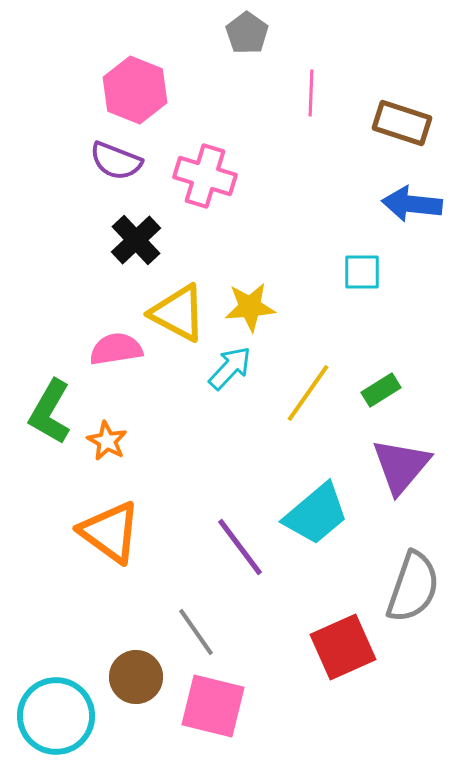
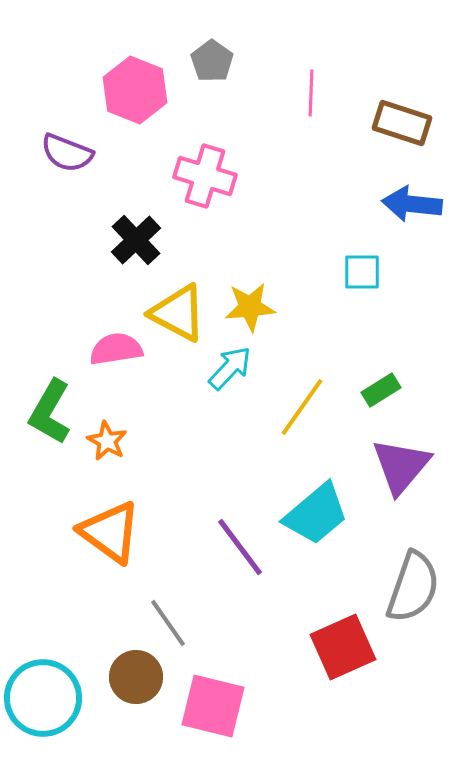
gray pentagon: moved 35 px left, 28 px down
purple semicircle: moved 49 px left, 8 px up
yellow line: moved 6 px left, 14 px down
gray line: moved 28 px left, 9 px up
cyan circle: moved 13 px left, 18 px up
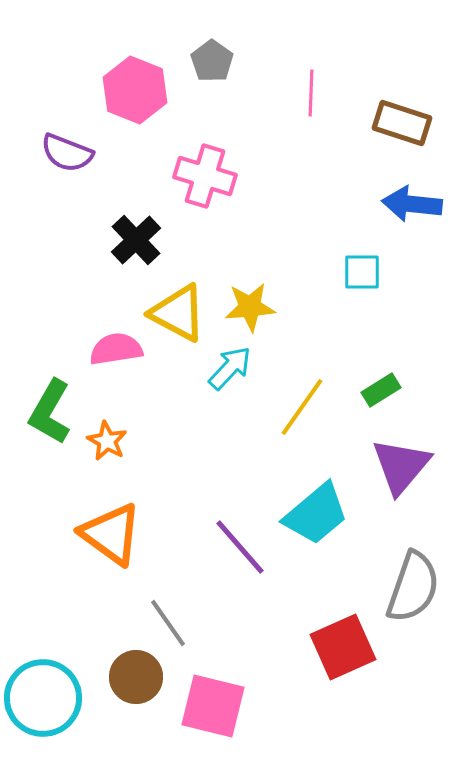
orange triangle: moved 1 px right, 2 px down
purple line: rotated 4 degrees counterclockwise
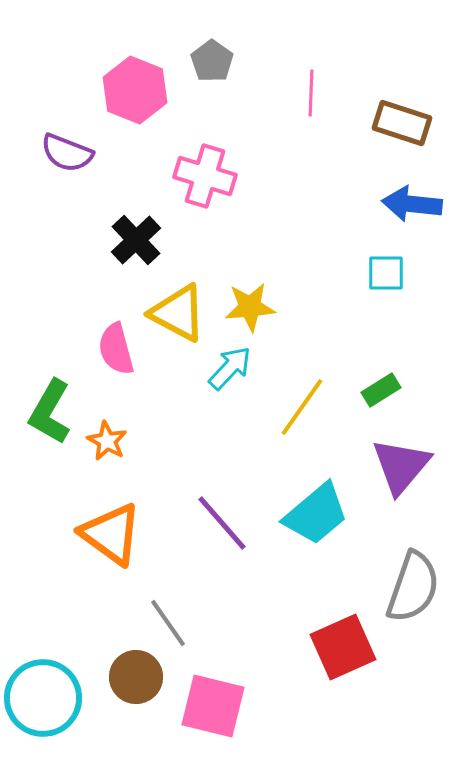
cyan square: moved 24 px right, 1 px down
pink semicircle: rotated 96 degrees counterclockwise
purple line: moved 18 px left, 24 px up
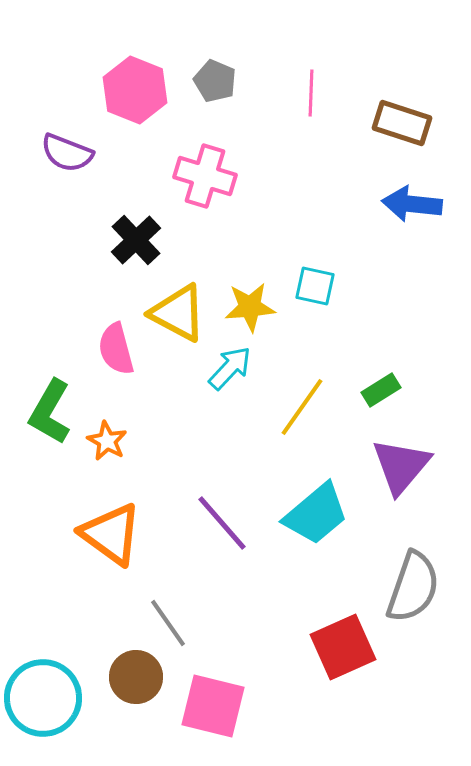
gray pentagon: moved 3 px right, 20 px down; rotated 12 degrees counterclockwise
cyan square: moved 71 px left, 13 px down; rotated 12 degrees clockwise
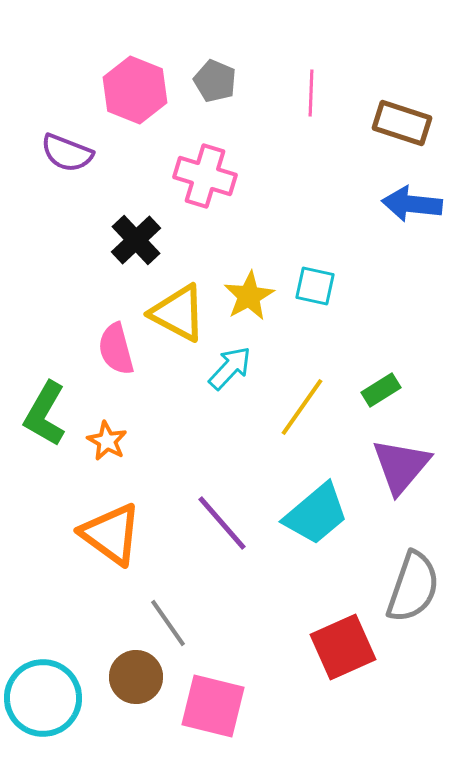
yellow star: moved 1 px left, 11 px up; rotated 24 degrees counterclockwise
green L-shape: moved 5 px left, 2 px down
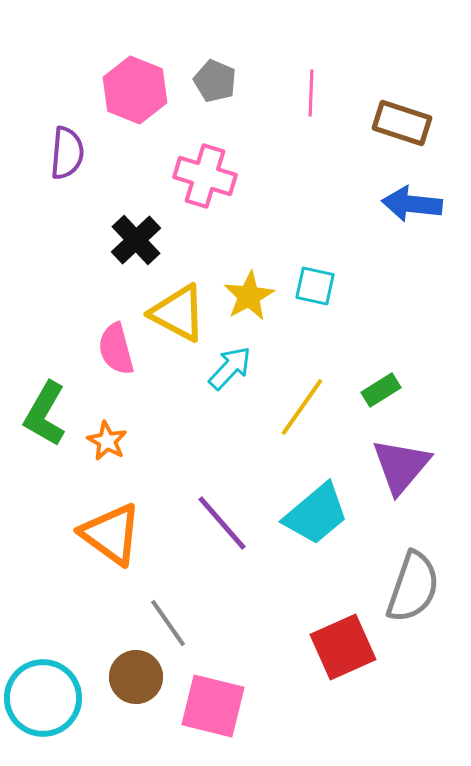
purple semicircle: rotated 106 degrees counterclockwise
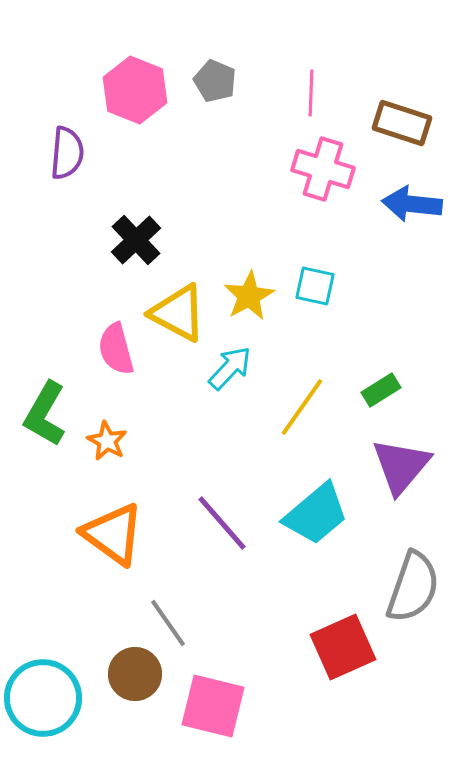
pink cross: moved 118 px right, 7 px up
orange triangle: moved 2 px right
brown circle: moved 1 px left, 3 px up
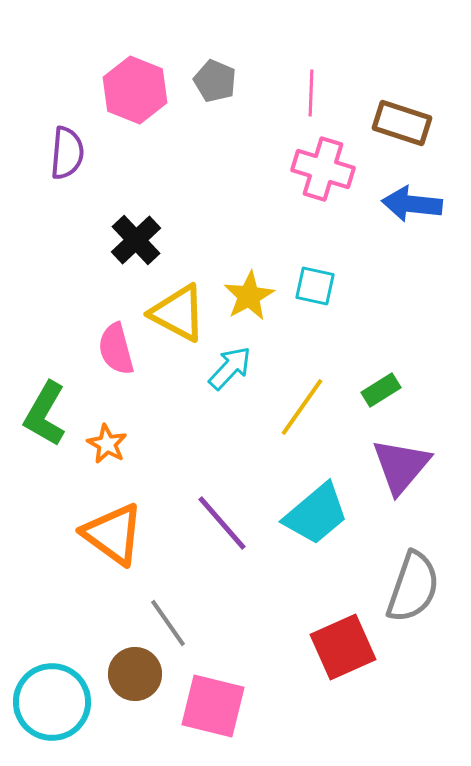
orange star: moved 3 px down
cyan circle: moved 9 px right, 4 px down
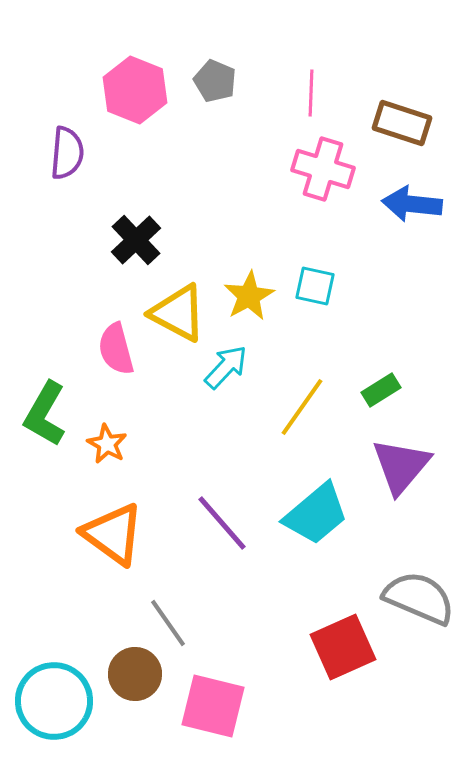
cyan arrow: moved 4 px left, 1 px up
gray semicircle: moved 6 px right, 11 px down; rotated 86 degrees counterclockwise
cyan circle: moved 2 px right, 1 px up
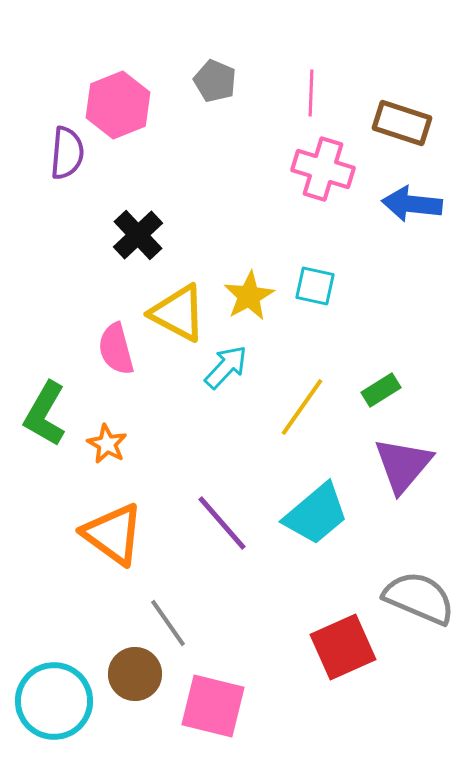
pink hexagon: moved 17 px left, 15 px down; rotated 16 degrees clockwise
black cross: moved 2 px right, 5 px up
purple triangle: moved 2 px right, 1 px up
